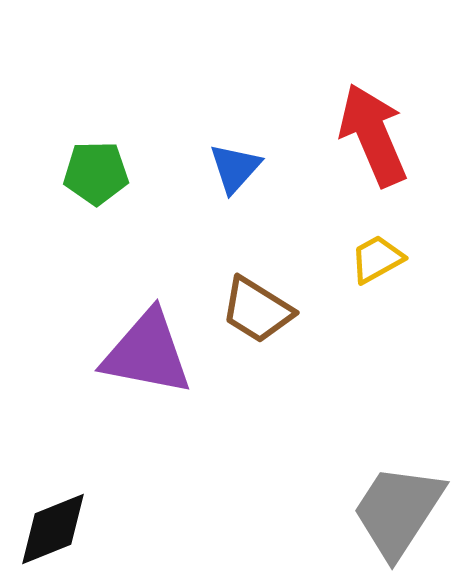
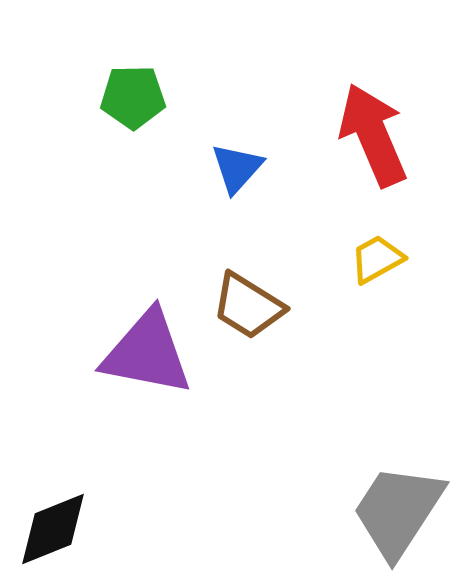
blue triangle: moved 2 px right
green pentagon: moved 37 px right, 76 px up
brown trapezoid: moved 9 px left, 4 px up
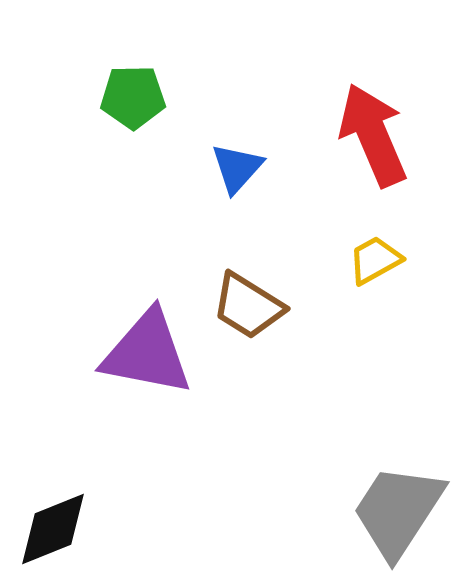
yellow trapezoid: moved 2 px left, 1 px down
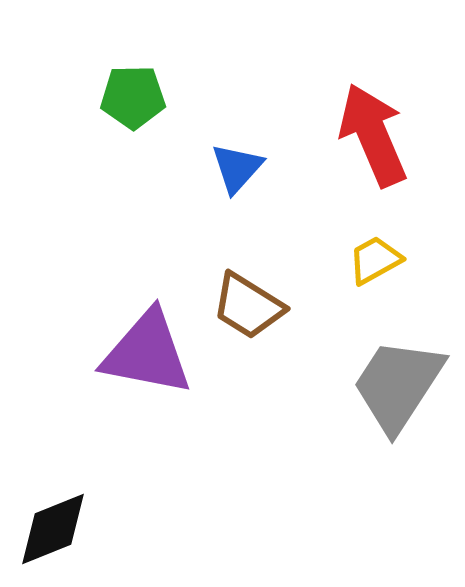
gray trapezoid: moved 126 px up
